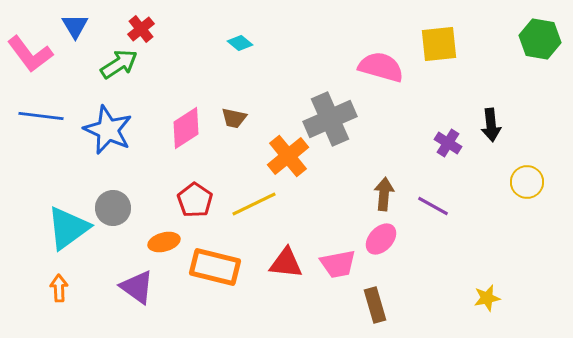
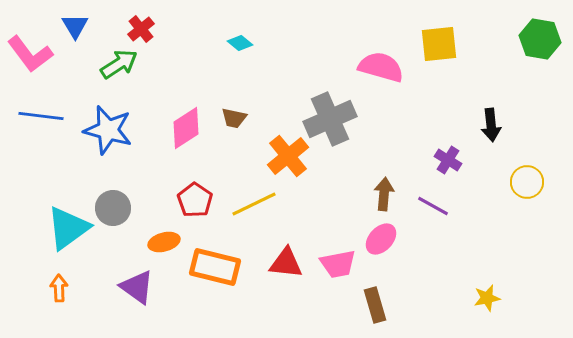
blue star: rotated 9 degrees counterclockwise
purple cross: moved 17 px down
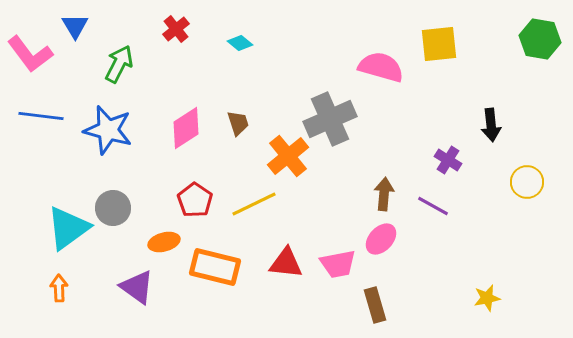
red cross: moved 35 px right
green arrow: rotated 30 degrees counterclockwise
brown trapezoid: moved 4 px right, 5 px down; rotated 120 degrees counterclockwise
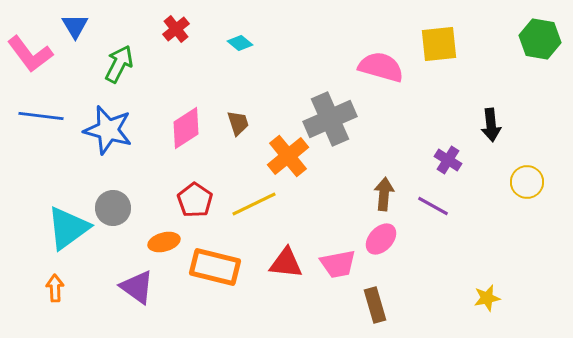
orange arrow: moved 4 px left
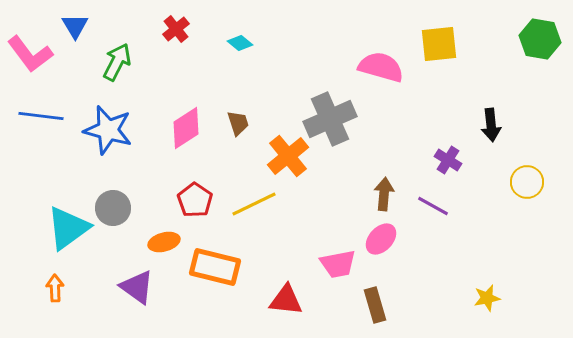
green arrow: moved 2 px left, 2 px up
red triangle: moved 37 px down
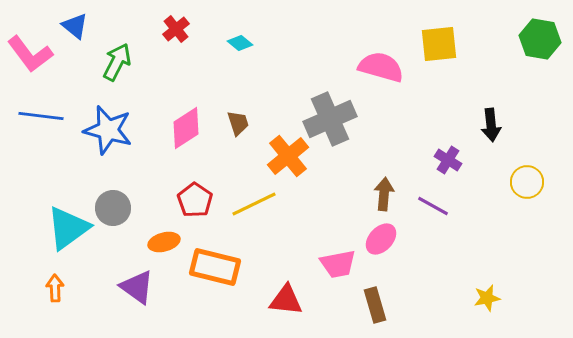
blue triangle: rotated 20 degrees counterclockwise
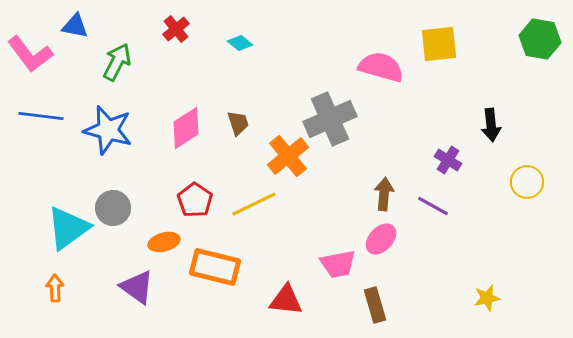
blue triangle: rotated 28 degrees counterclockwise
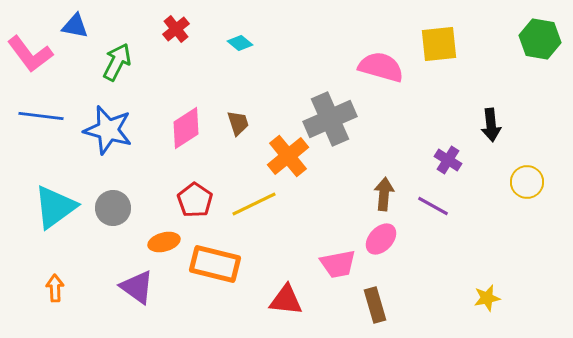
cyan triangle: moved 13 px left, 21 px up
orange rectangle: moved 3 px up
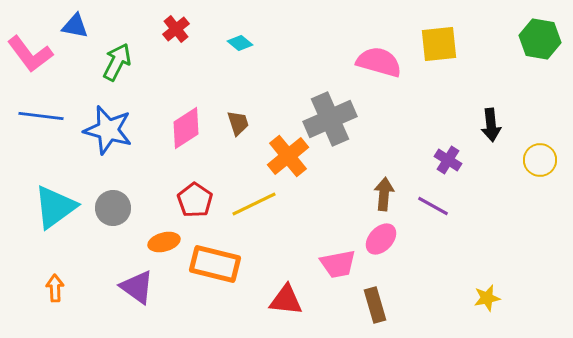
pink semicircle: moved 2 px left, 5 px up
yellow circle: moved 13 px right, 22 px up
